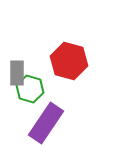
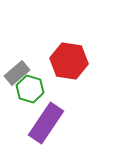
red hexagon: rotated 6 degrees counterclockwise
gray rectangle: rotated 50 degrees clockwise
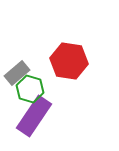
purple rectangle: moved 12 px left, 7 px up
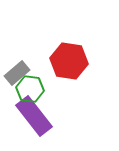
green hexagon: rotated 8 degrees counterclockwise
purple rectangle: rotated 72 degrees counterclockwise
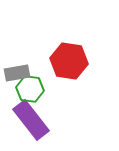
gray rectangle: rotated 30 degrees clockwise
purple rectangle: moved 3 px left, 4 px down
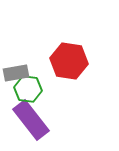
gray rectangle: moved 1 px left
green hexagon: moved 2 px left
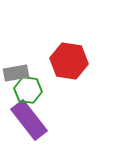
green hexagon: moved 1 px down
purple rectangle: moved 2 px left
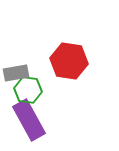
purple rectangle: rotated 9 degrees clockwise
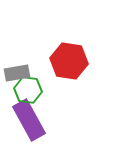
gray rectangle: moved 1 px right
